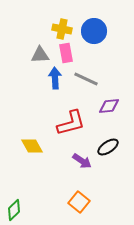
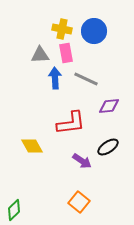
red L-shape: rotated 8 degrees clockwise
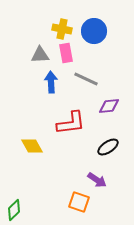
blue arrow: moved 4 px left, 4 px down
purple arrow: moved 15 px right, 19 px down
orange square: rotated 20 degrees counterclockwise
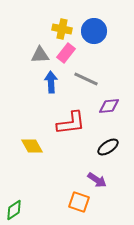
pink rectangle: rotated 48 degrees clockwise
green diamond: rotated 10 degrees clockwise
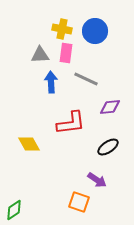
blue circle: moved 1 px right
pink rectangle: rotated 30 degrees counterclockwise
purple diamond: moved 1 px right, 1 px down
yellow diamond: moved 3 px left, 2 px up
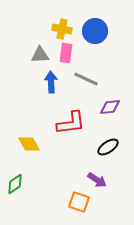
green diamond: moved 1 px right, 26 px up
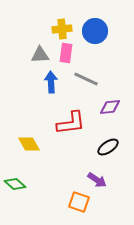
yellow cross: rotated 18 degrees counterclockwise
green diamond: rotated 75 degrees clockwise
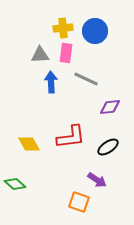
yellow cross: moved 1 px right, 1 px up
red L-shape: moved 14 px down
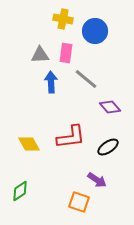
yellow cross: moved 9 px up; rotated 18 degrees clockwise
gray line: rotated 15 degrees clockwise
purple diamond: rotated 55 degrees clockwise
green diamond: moved 5 px right, 7 px down; rotated 75 degrees counterclockwise
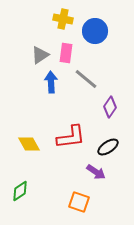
gray triangle: rotated 30 degrees counterclockwise
purple diamond: rotated 75 degrees clockwise
purple arrow: moved 1 px left, 8 px up
